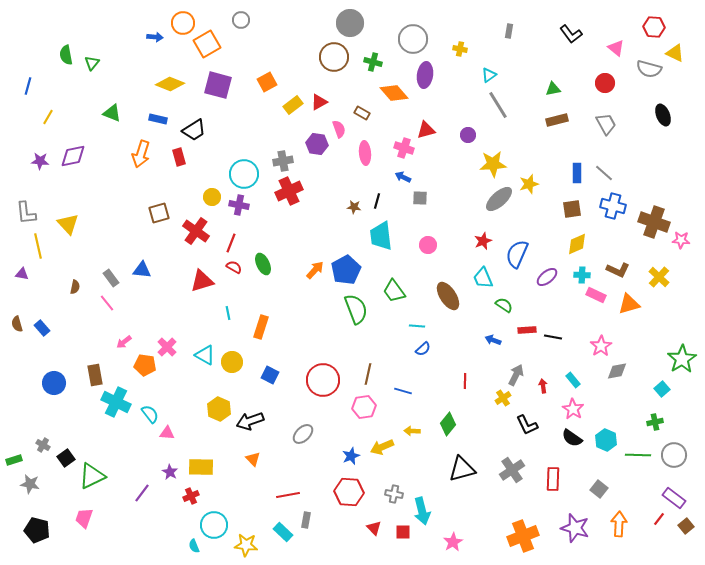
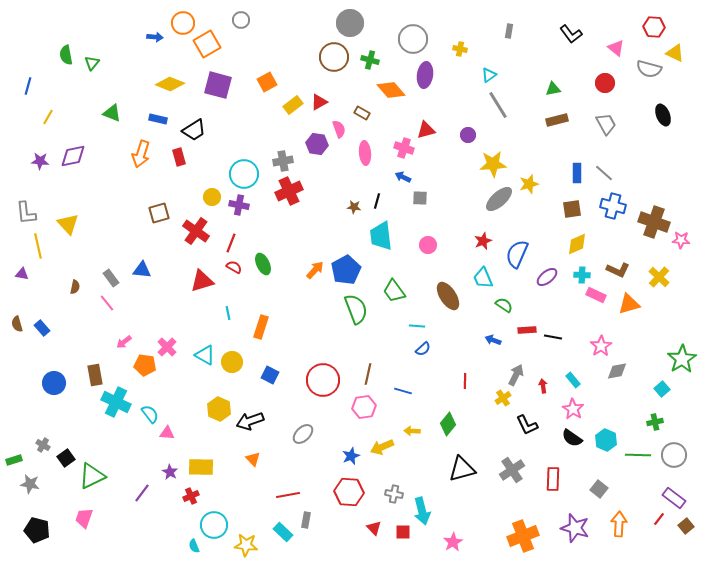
green cross at (373, 62): moved 3 px left, 2 px up
orange diamond at (394, 93): moved 3 px left, 3 px up
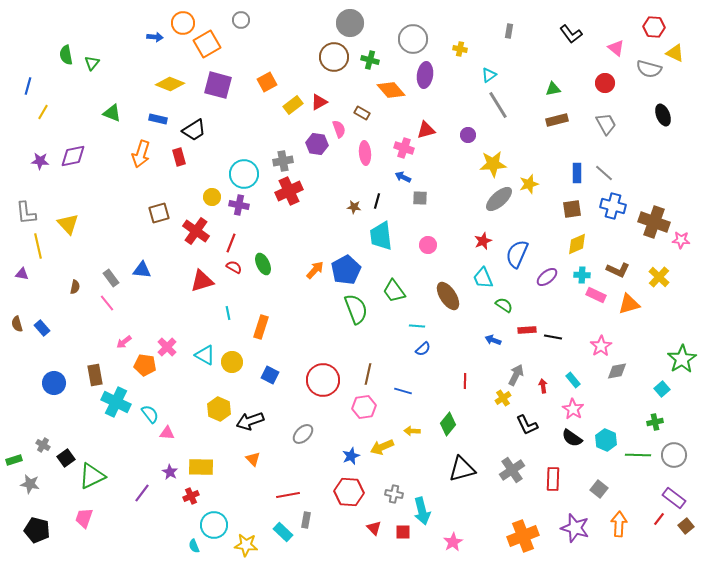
yellow line at (48, 117): moved 5 px left, 5 px up
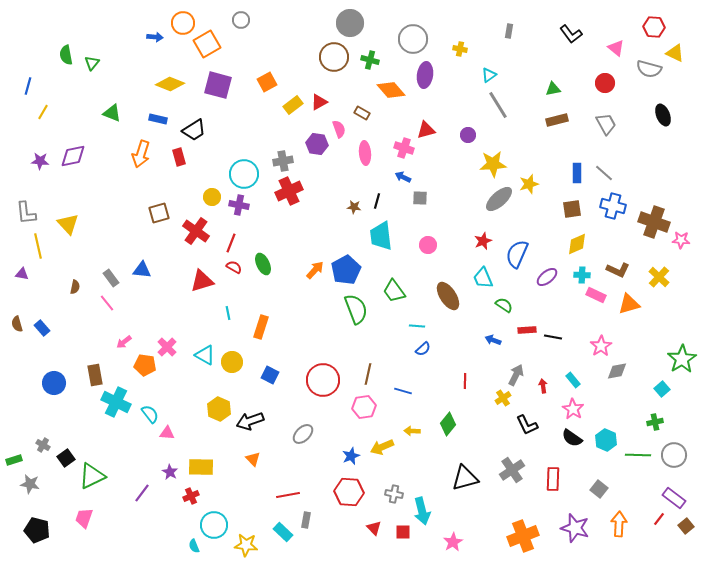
black triangle at (462, 469): moved 3 px right, 9 px down
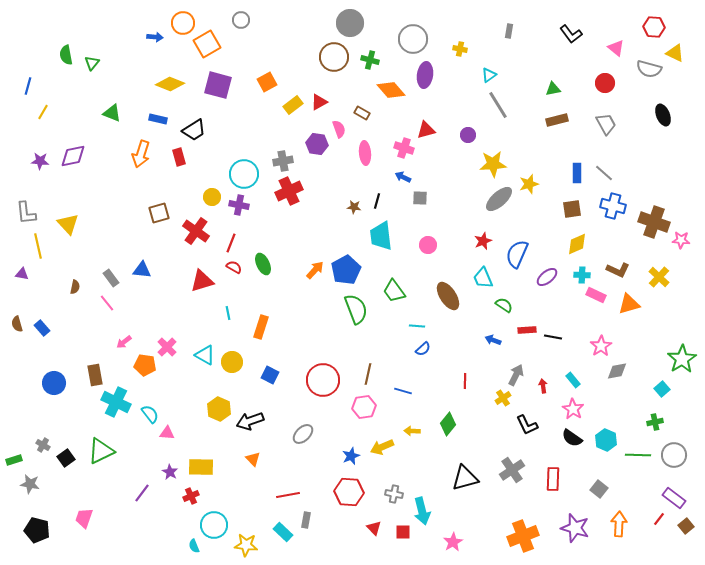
green triangle at (92, 476): moved 9 px right, 25 px up
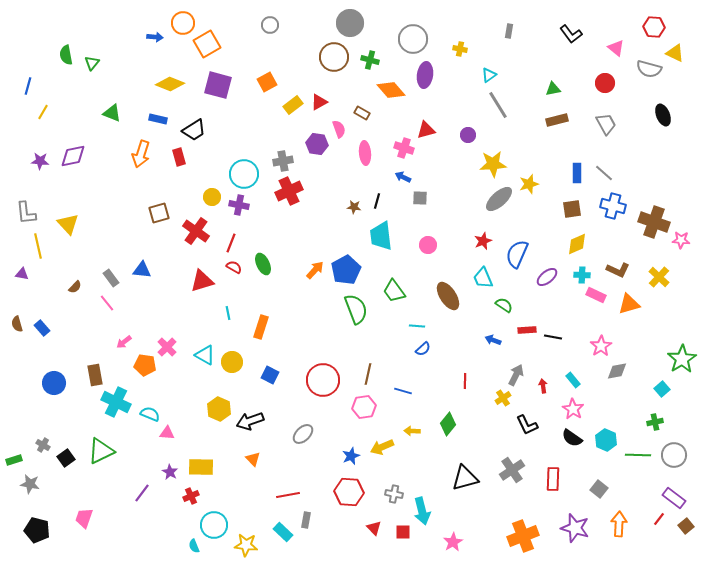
gray circle at (241, 20): moved 29 px right, 5 px down
brown semicircle at (75, 287): rotated 32 degrees clockwise
cyan semicircle at (150, 414): rotated 30 degrees counterclockwise
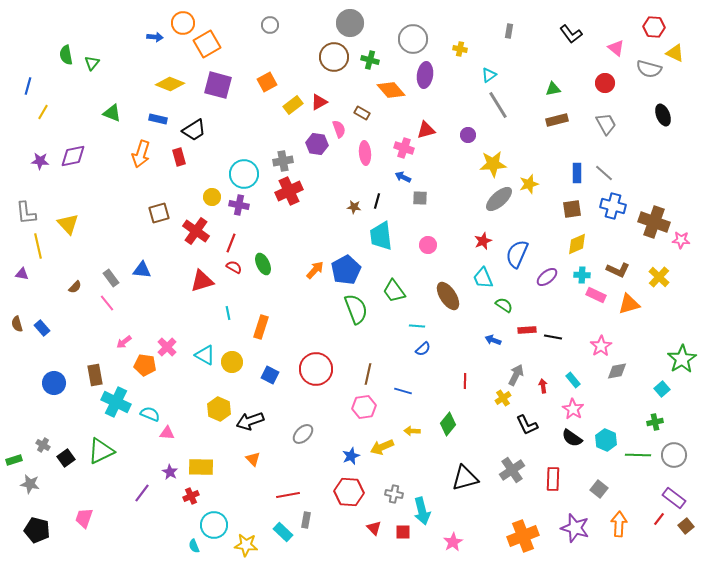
red circle at (323, 380): moved 7 px left, 11 px up
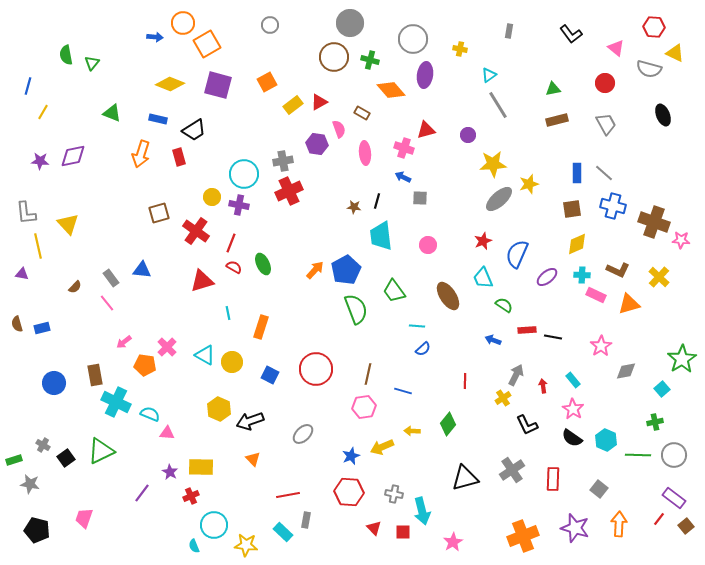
blue rectangle at (42, 328): rotated 63 degrees counterclockwise
gray diamond at (617, 371): moved 9 px right
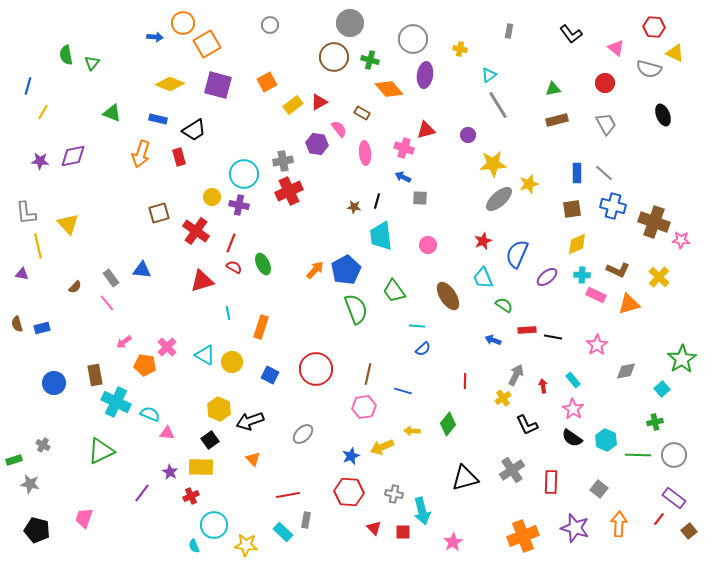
orange diamond at (391, 90): moved 2 px left, 1 px up
pink semicircle at (339, 129): rotated 18 degrees counterclockwise
pink star at (601, 346): moved 4 px left, 1 px up
black square at (66, 458): moved 144 px right, 18 px up
red rectangle at (553, 479): moved 2 px left, 3 px down
brown square at (686, 526): moved 3 px right, 5 px down
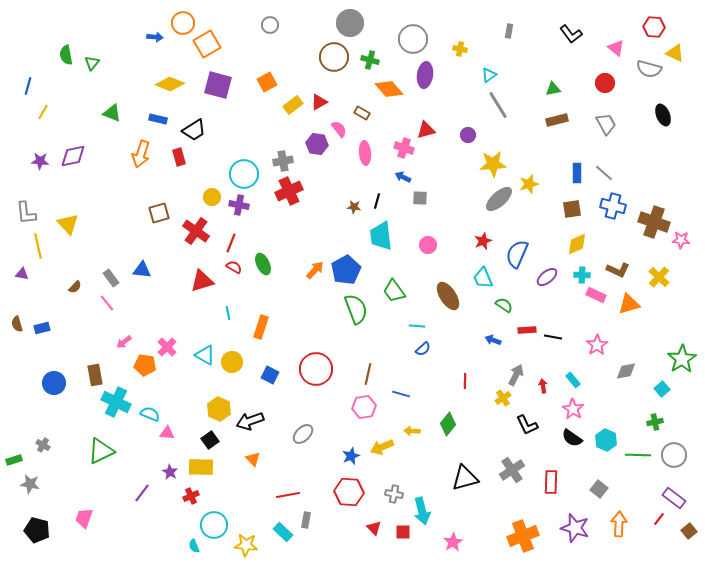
blue line at (403, 391): moved 2 px left, 3 px down
